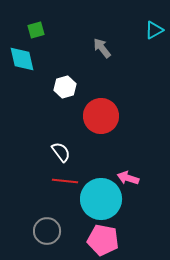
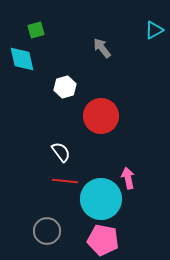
pink arrow: rotated 60 degrees clockwise
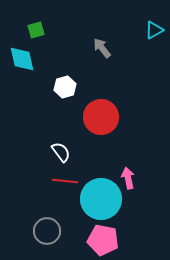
red circle: moved 1 px down
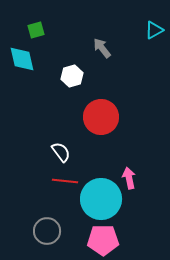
white hexagon: moved 7 px right, 11 px up
pink arrow: moved 1 px right
pink pentagon: rotated 12 degrees counterclockwise
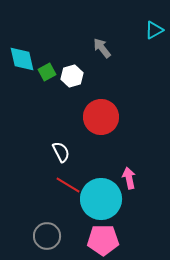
green square: moved 11 px right, 42 px down; rotated 12 degrees counterclockwise
white semicircle: rotated 10 degrees clockwise
red line: moved 3 px right, 4 px down; rotated 25 degrees clockwise
gray circle: moved 5 px down
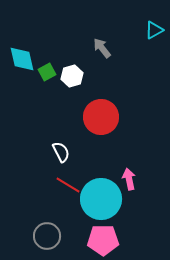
pink arrow: moved 1 px down
